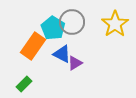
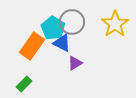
orange rectangle: moved 1 px left
blue triangle: moved 11 px up
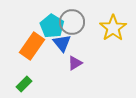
yellow star: moved 2 px left, 4 px down
cyan pentagon: moved 1 px left, 2 px up
blue triangle: rotated 24 degrees clockwise
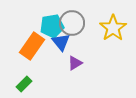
gray circle: moved 1 px down
cyan pentagon: rotated 30 degrees clockwise
blue triangle: moved 1 px left, 1 px up
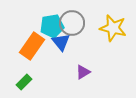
yellow star: rotated 24 degrees counterclockwise
purple triangle: moved 8 px right, 9 px down
green rectangle: moved 2 px up
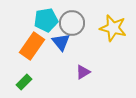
cyan pentagon: moved 6 px left, 6 px up
